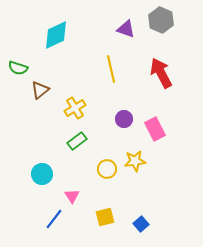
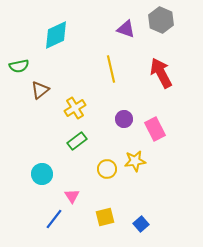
green semicircle: moved 1 px right, 2 px up; rotated 30 degrees counterclockwise
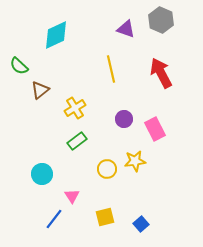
green semicircle: rotated 54 degrees clockwise
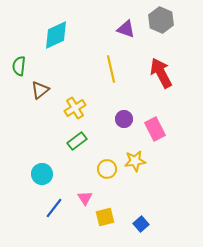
green semicircle: rotated 54 degrees clockwise
pink triangle: moved 13 px right, 2 px down
blue line: moved 11 px up
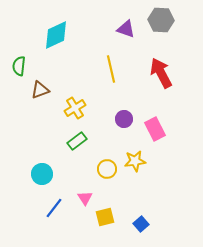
gray hexagon: rotated 20 degrees counterclockwise
brown triangle: rotated 18 degrees clockwise
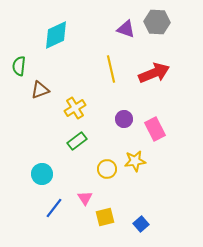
gray hexagon: moved 4 px left, 2 px down
red arrow: moved 7 px left; rotated 96 degrees clockwise
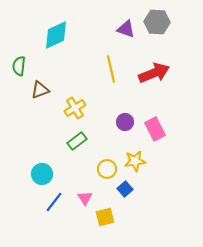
purple circle: moved 1 px right, 3 px down
blue line: moved 6 px up
blue square: moved 16 px left, 35 px up
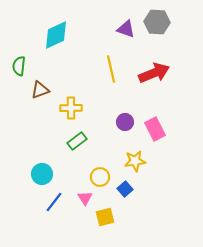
yellow cross: moved 4 px left; rotated 30 degrees clockwise
yellow circle: moved 7 px left, 8 px down
